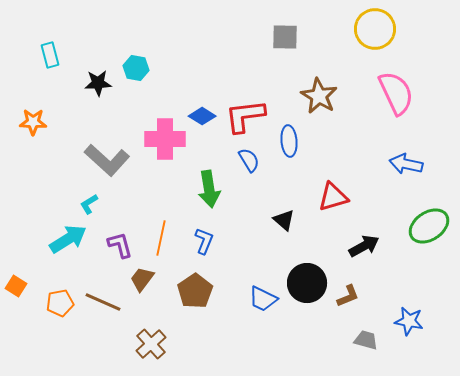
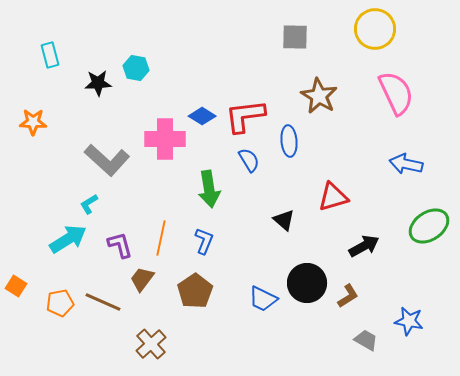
gray square: moved 10 px right
brown L-shape: rotated 10 degrees counterclockwise
gray trapezoid: rotated 15 degrees clockwise
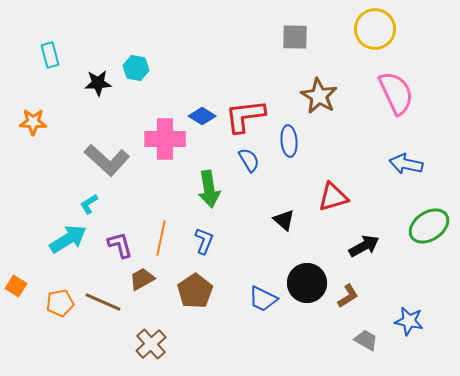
brown trapezoid: rotated 24 degrees clockwise
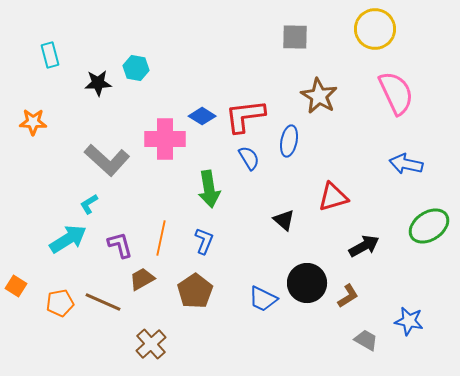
blue ellipse: rotated 16 degrees clockwise
blue semicircle: moved 2 px up
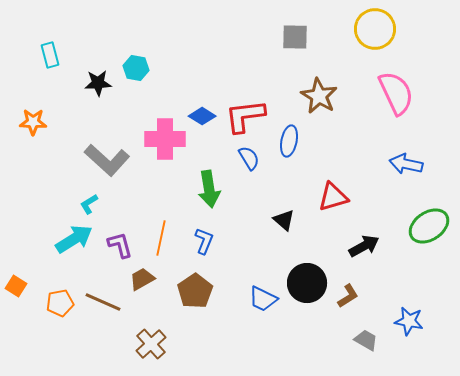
cyan arrow: moved 6 px right
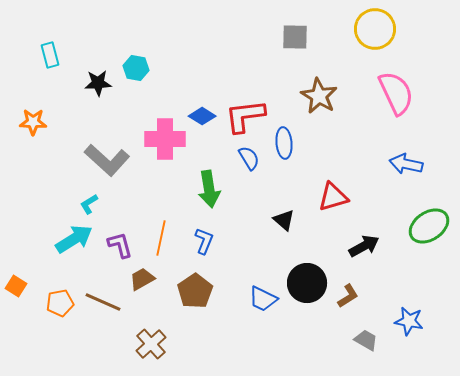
blue ellipse: moved 5 px left, 2 px down; rotated 16 degrees counterclockwise
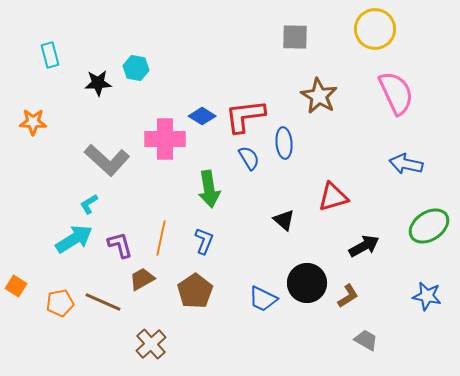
blue star: moved 18 px right, 25 px up
